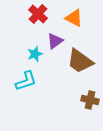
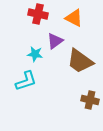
red cross: rotated 30 degrees counterclockwise
cyan star: rotated 28 degrees clockwise
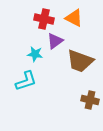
red cross: moved 6 px right, 5 px down
brown trapezoid: rotated 16 degrees counterclockwise
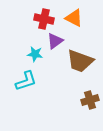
brown cross: rotated 30 degrees counterclockwise
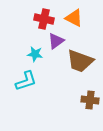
purple triangle: moved 1 px right
brown cross: rotated 24 degrees clockwise
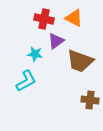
cyan L-shape: rotated 10 degrees counterclockwise
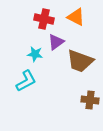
orange triangle: moved 2 px right, 1 px up
purple triangle: moved 1 px down
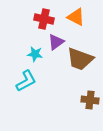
brown trapezoid: moved 2 px up
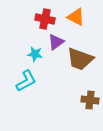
red cross: moved 1 px right
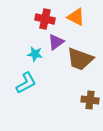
cyan L-shape: moved 2 px down
